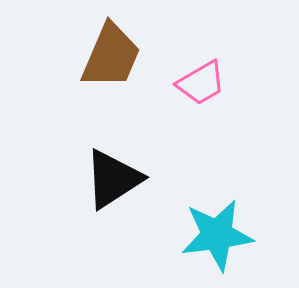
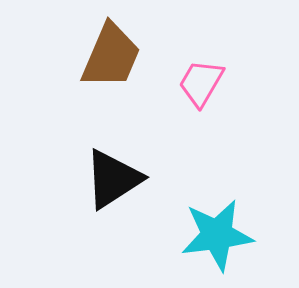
pink trapezoid: rotated 150 degrees clockwise
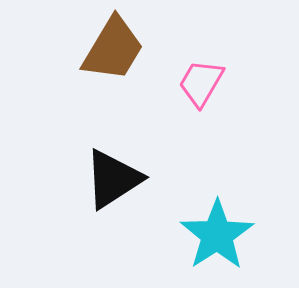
brown trapezoid: moved 2 px right, 7 px up; rotated 8 degrees clockwise
cyan star: rotated 26 degrees counterclockwise
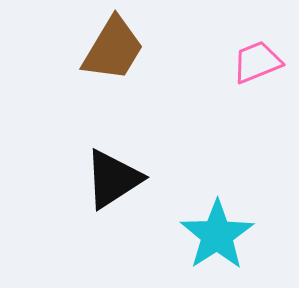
pink trapezoid: moved 56 px right, 21 px up; rotated 38 degrees clockwise
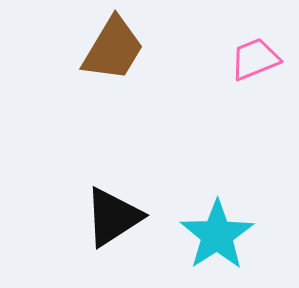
pink trapezoid: moved 2 px left, 3 px up
black triangle: moved 38 px down
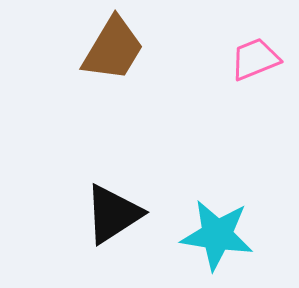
black triangle: moved 3 px up
cyan star: rotated 30 degrees counterclockwise
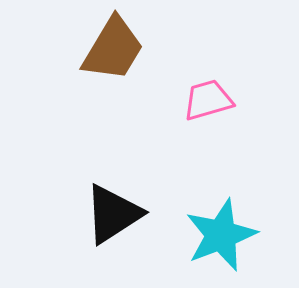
pink trapezoid: moved 47 px left, 41 px down; rotated 6 degrees clockwise
cyan star: moved 4 px right; rotated 30 degrees counterclockwise
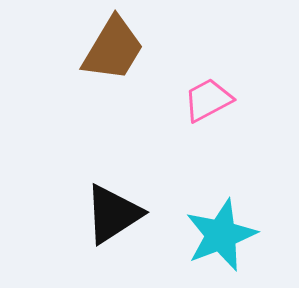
pink trapezoid: rotated 12 degrees counterclockwise
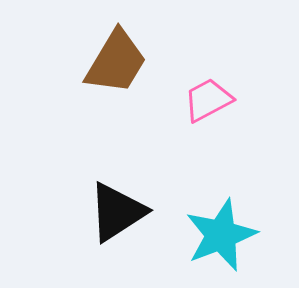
brown trapezoid: moved 3 px right, 13 px down
black triangle: moved 4 px right, 2 px up
